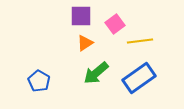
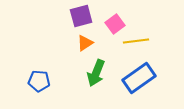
purple square: rotated 15 degrees counterclockwise
yellow line: moved 4 px left
green arrow: rotated 28 degrees counterclockwise
blue pentagon: rotated 25 degrees counterclockwise
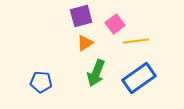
blue pentagon: moved 2 px right, 1 px down
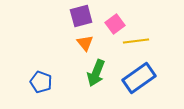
orange triangle: rotated 36 degrees counterclockwise
blue pentagon: rotated 15 degrees clockwise
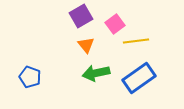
purple square: rotated 15 degrees counterclockwise
orange triangle: moved 1 px right, 2 px down
green arrow: rotated 56 degrees clockwise
blue pentagon: moved 11 px left, 5 px up
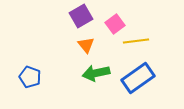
blue rectangle: moved 1 px left
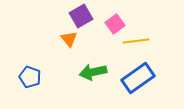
orange triangle: moved 17 px left, 6 px up
green arrow: moved 3 px left, 1 px up
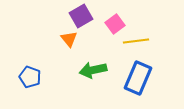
green arrow: moved 2 px up
blue rectangle: rotated 32 degrees counterclockwise
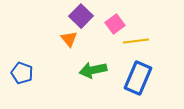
purple square: rotated 15 degrees counterclockwise
blue pentagon: moved 8 px left, 4 px up
